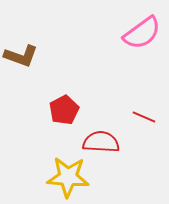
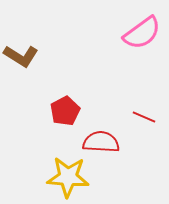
brown L-shape: rotated 12 degrees clockwise
red pentagon: moved 1 px right, 1 px down
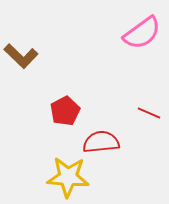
brown L-shape: rotated 12 degrees clockwise
red line: moved 5 px right, 4 px up
red semicircle: rotated 9 degrees counterclockwise
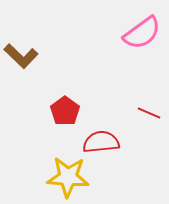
red pentagon: rotated 8 degrees counterclockwise
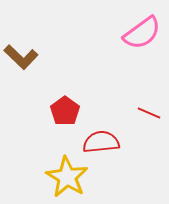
brown L-shape: moved 1 px down
yellow star: moved 1 px left; rotated 27 degrees clockwise
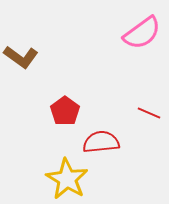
brown L-shape: rotated 8 degrees counterclockwise
yellow star: moved 2 px down
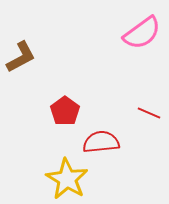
brown L-shape: rotated 64 degrees counterclockwise
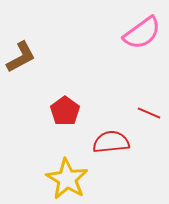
red semicircle: moved 10 px right
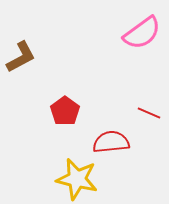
yellow star: moved 10 px right; rotated 18 degrees counterclockwise
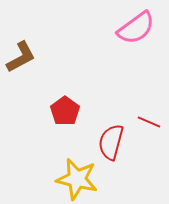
pink semicircle: moved 6 px left, 5 px up
red line: moved 9 px down
red semicircle: rotated 69 degrees counterclockwise
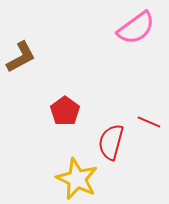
yellow star: rotated 12 degrees clockwise
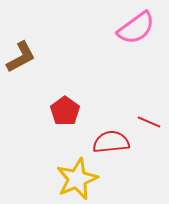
red semicircle: rotated 69 degrees clockwise
yellow star: rotated 24 degrees clockwise
